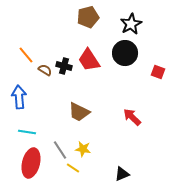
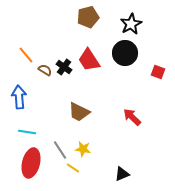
black cross: moved 1 px down; rotated 21 degrees clockwise
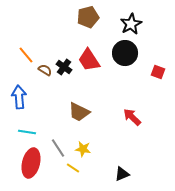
gray line: moved 2 px left, 2 px up
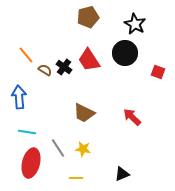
black star: moved 4 px right; rotated 15 degrees counterclockwise
brown trapezoid: moved 5 px right, 1 px down
yellow line: moved 3 px right, 10 px down; rotated 32 degrees counterclockwise
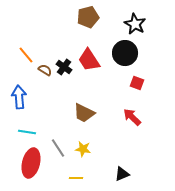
red square: moved 21 px left, 11 px down
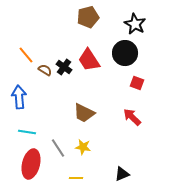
yellow star: moved 2 px up
red ellipse: moved 1 px down
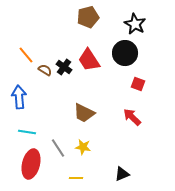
red square: moved 1 px right, 1 px down
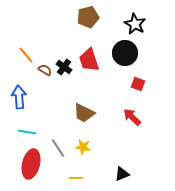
red trapezoid: rotated 15 degrees clockwise
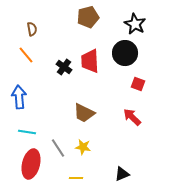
red trapezoid: moved 1 px right, 1 px down; rotated 15 degrees clockwise
brown semicircle: moved 13 px left, 41 px up; rotated 48 degrees clockwise
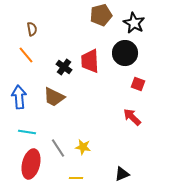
brown pentagon: moved 13 px right, 2 px up
black star: moved 1 px left, 1 px up
brown trapezoid: moved 30 px left, 16 px up
